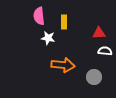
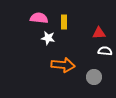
pink semicircle: moved 2 px down; rotated 102 degrees clockwise
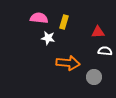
yellow rectangle: rotated 16 degrees clockwise
red triangle: moved 1 px left, 1 px up
orange arrow: moved 5 px right, 2 px up
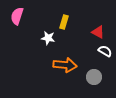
pink semicircle: moved 22 px left, 2 px up; rotated 78 degrees counterclockwise
red triangle: rotated 32 degrees clockwise
white semicircle: rotated 24 degrees clockwise
orange arrow: moved 3 px left, 2 px down
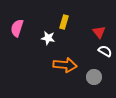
pink semicircle: moved 12 px down
red triangle: moved 1 px right; rotated 24 degrees clockwise
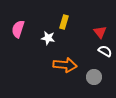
pink semicircle: moved 1 px right, 1 px down
red triangle: moved 1 px right
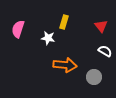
red triangle: moved 1 px right, 6 px up
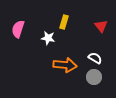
white semicircle: moved 10 px left, 7 px down
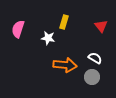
gray circle: moved 2 px left
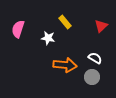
yellow rectangle: moved 1 px right; rotated 56 degrees counterclockwise
red triangle: rotated 24 degrees clockwise
